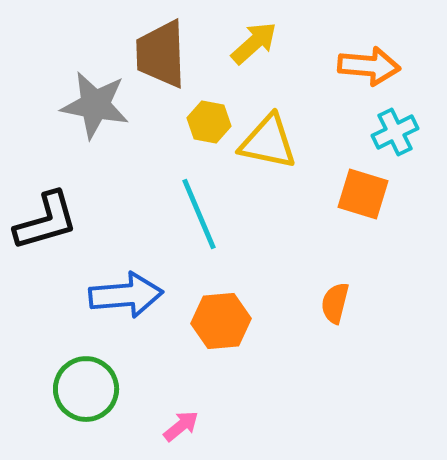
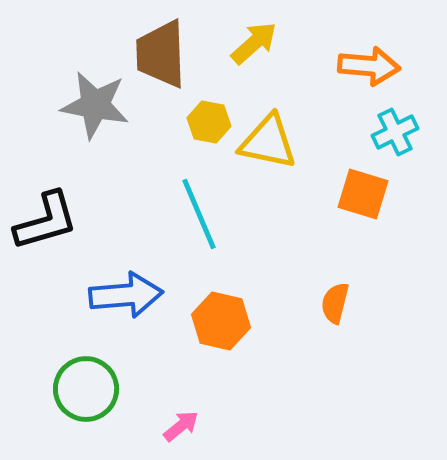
orange hexagon: rotated 18 degrees clockwise
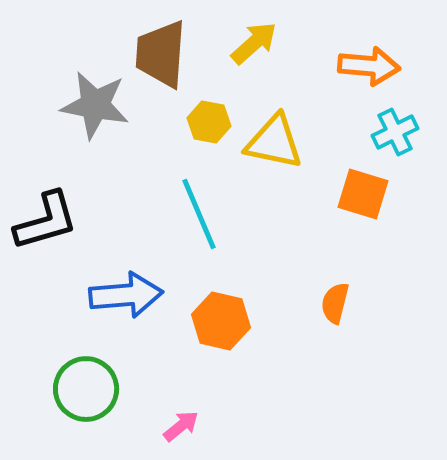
brown trapezoid: rotated 6 degrees clockwise
yellow triangle: moved 6 px right
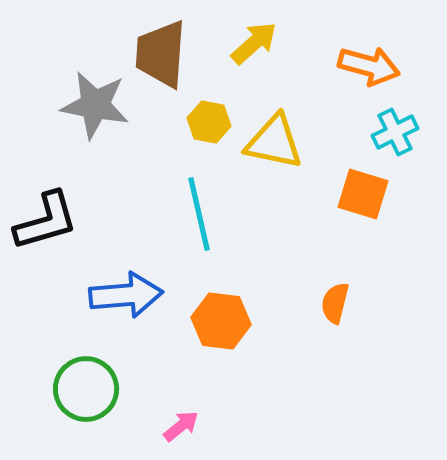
orange arrow: rotated 10 degrees clockwise
cyan line: rotated 10 degrees clockwise
orange hexagon: rotated 6 degrees counterclockwise
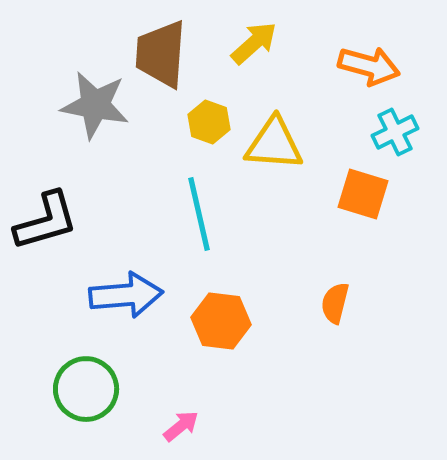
yellow hexagon: rotated 9 degrees clockwise
yellow triangle: moved 2 px down; rotated 8 degrees counterclockwise
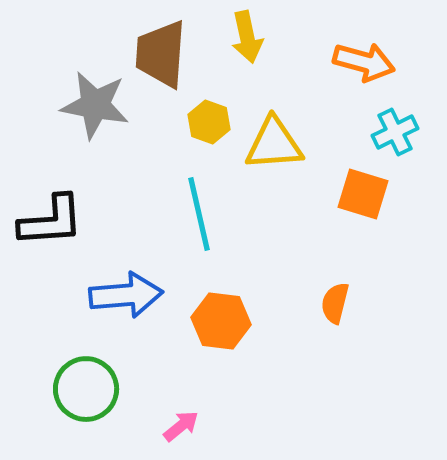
yellow arrow: moved 7 px left, 6 px up; rotated 120 degrees clockwise
orange arrow: moved 5 px left, 4 px up
yellow triangle: rotated 8 degrees counterclockwise
black L-shape: moved 5 px right; rotated 12 degrees clockwise
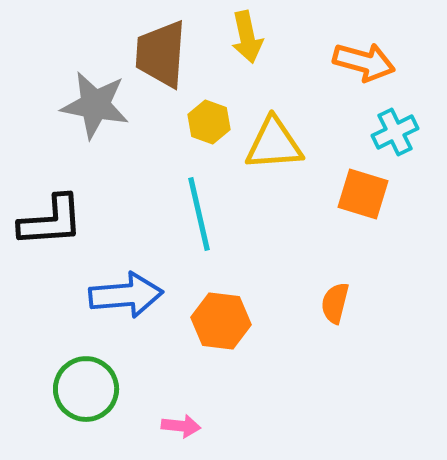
pink arrow: rotated 45 degrees clockwise
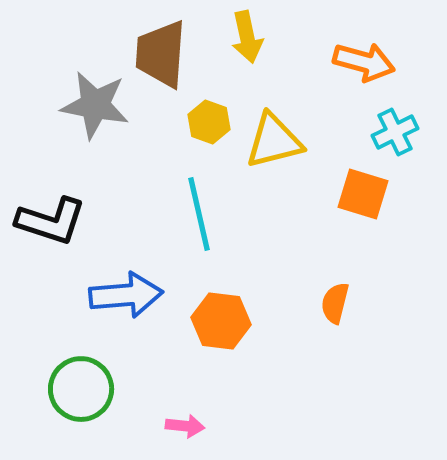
yellow triangle: moved 3 px up; rotated 10 degrees counterclockwise
black L-shape: rotated 22 degrees clockwise
green circle: moved 5 px left
pink arrow: moved 4 px right
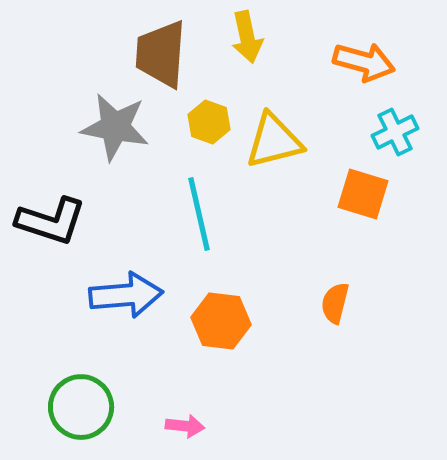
gray star: moved 20 px right, 22 px down
green circle: moved 18 px down
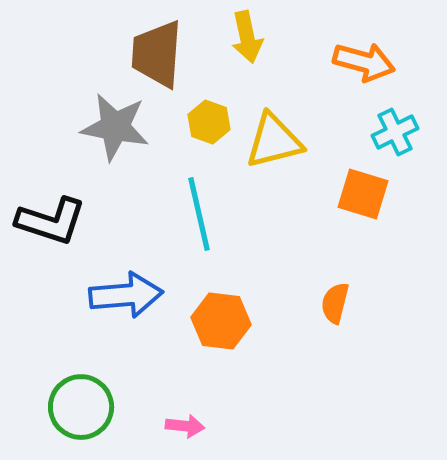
brown trapezoid: moved 4 px left
